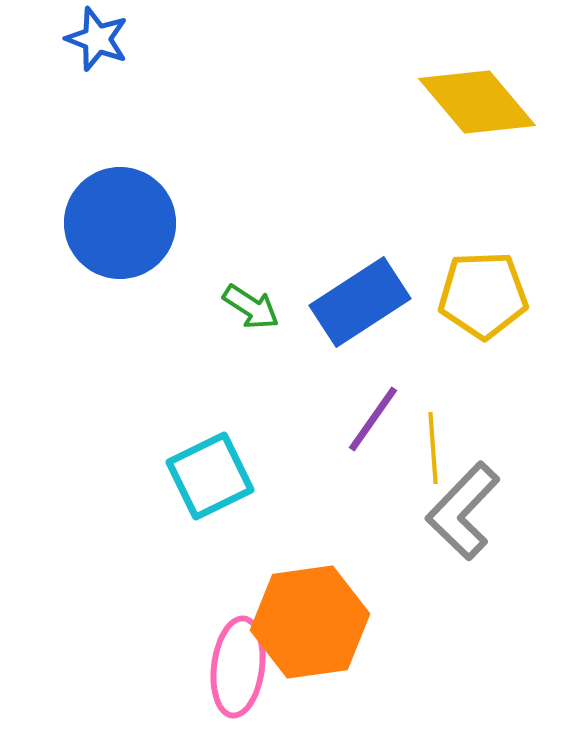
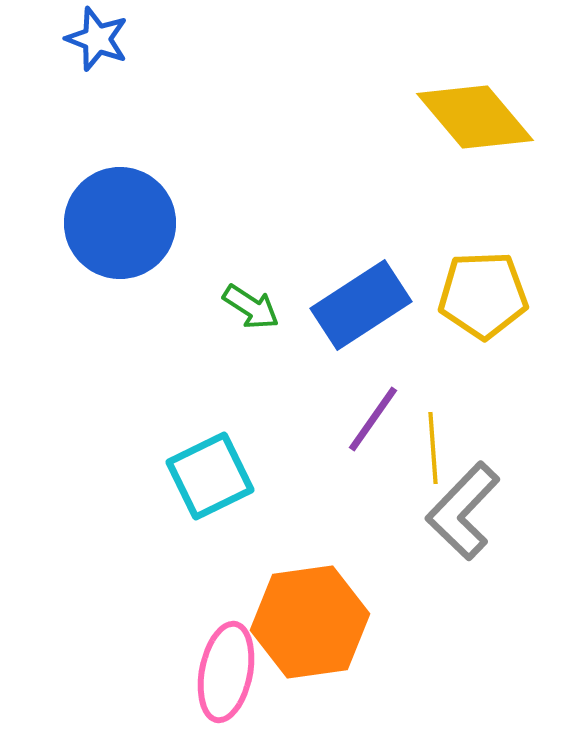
yellow diamond: moved 2 px left, 15 px down
blue rectangle: moved 1 px right, 3 px down
pink ellipse: moved 12 px left, 5 px down; rotated 4 degrees clockwise
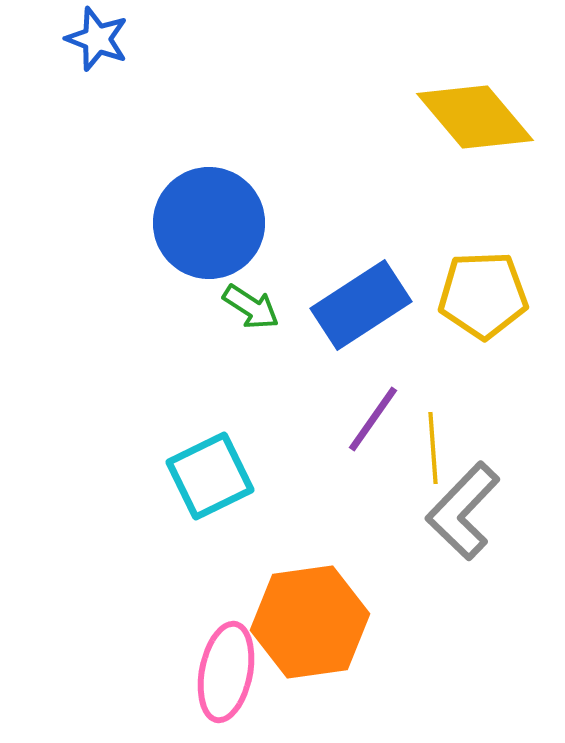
blue circle: moved 89 px right
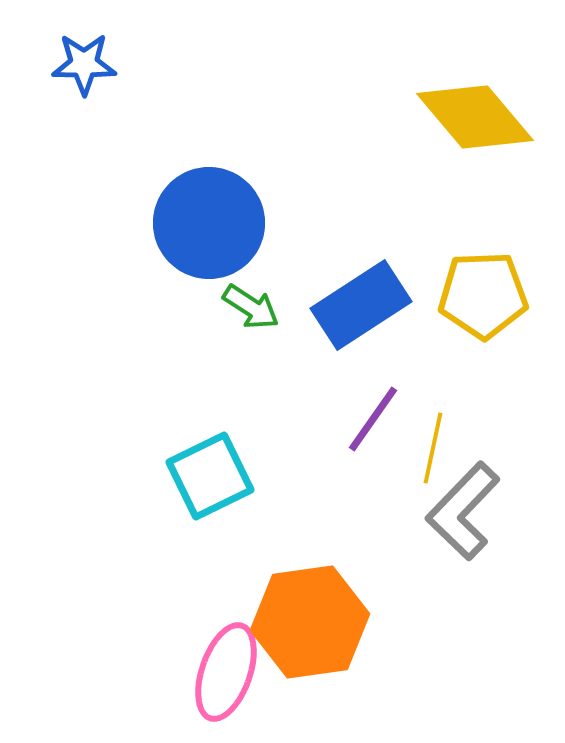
blue star: moved 13 px left, 25 px down; rotated 20 degrees counterclockwise
yellow line: rotated 16 degrees clockwise
pink ellipse: rotated 8 degrees clockwise
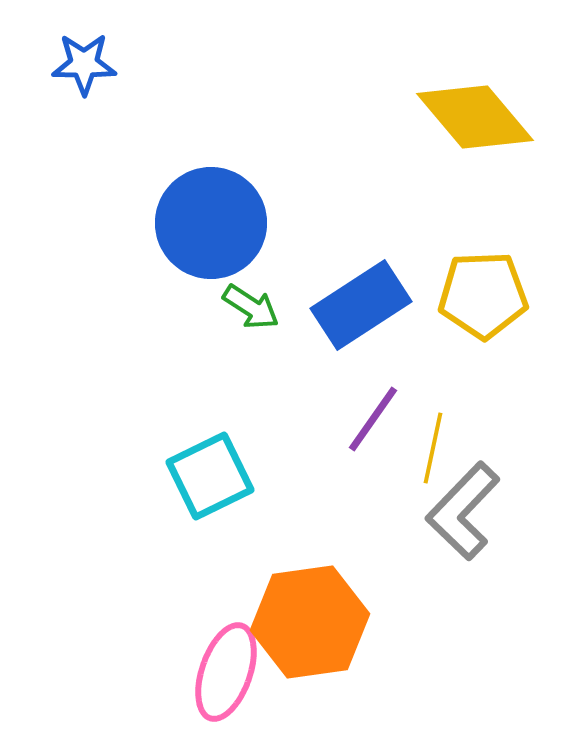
blue circle: moved 2 px right
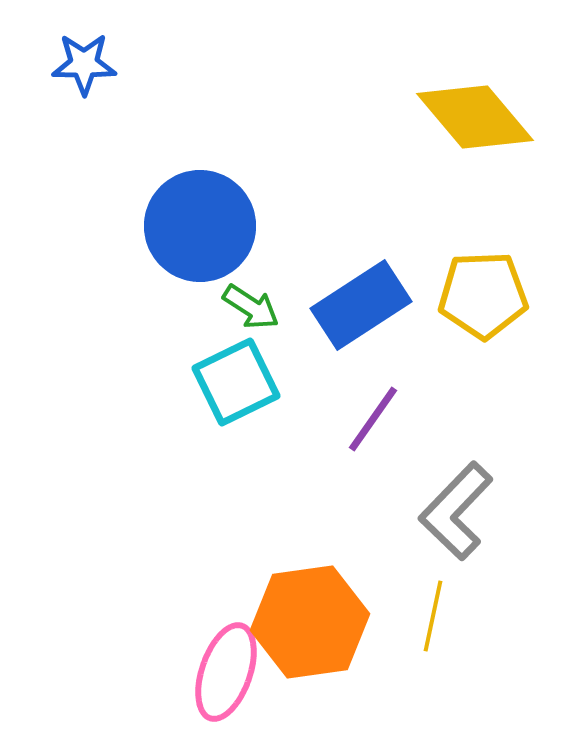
blue circle: moved 11 px left, 3 px down
yellow line: moved 168 px down
cyan square: moved 26 px right, 94 px up
gray L-shape: moved 7 px left
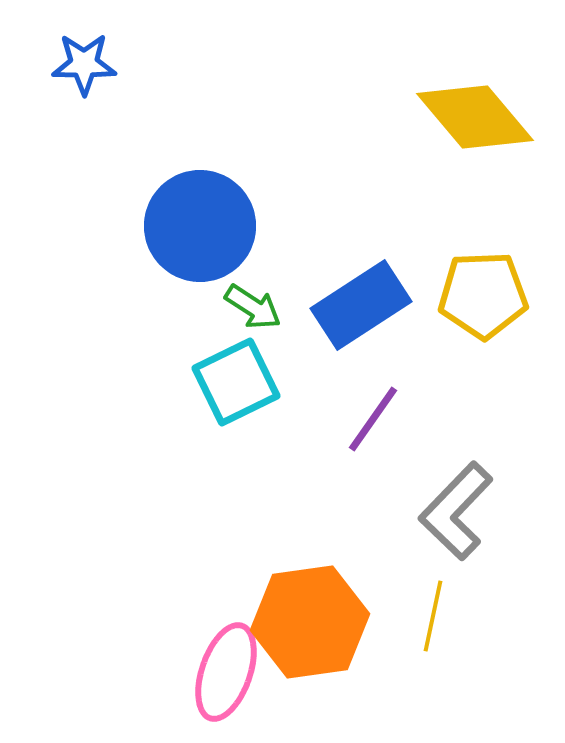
green arrow: moved 2 px right
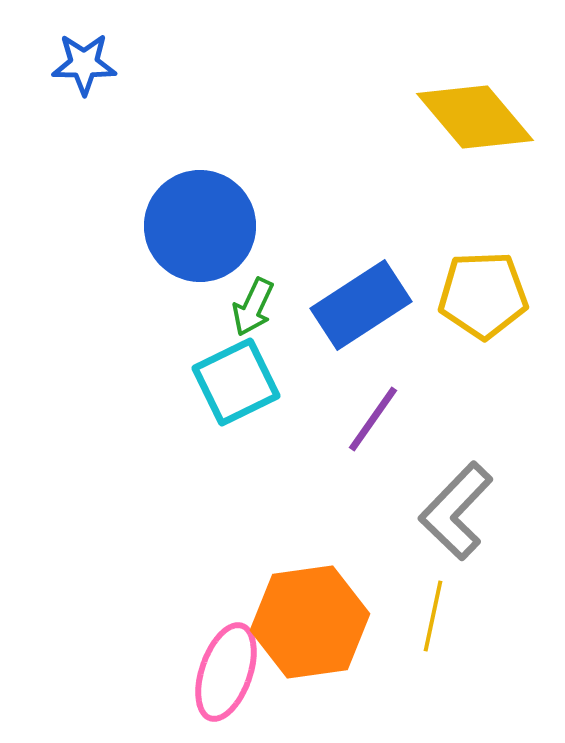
green arrow: rotated 82 degrees clockwise
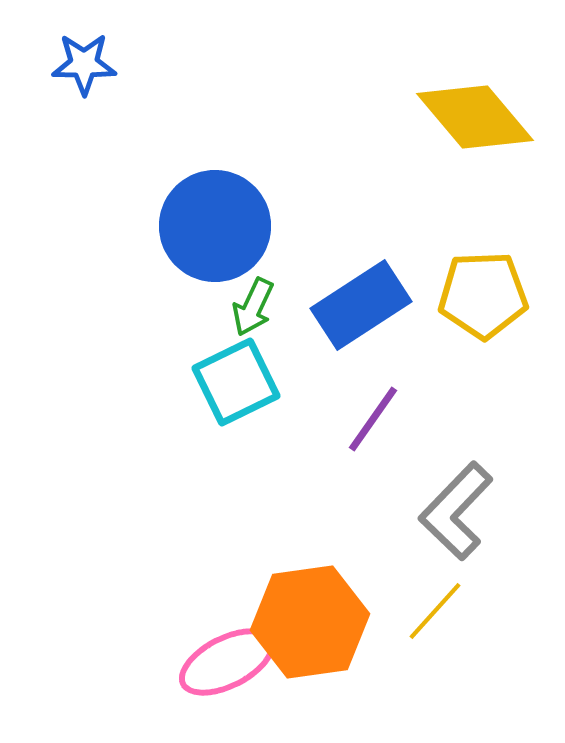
blue circle: moved 15 px right
yellow line: moved 2 px right, 5 px up; rotated 30 degrees clockwise
pink ellipse: moved 1 px right, 10 px up; rotated 44 degrees clockwise
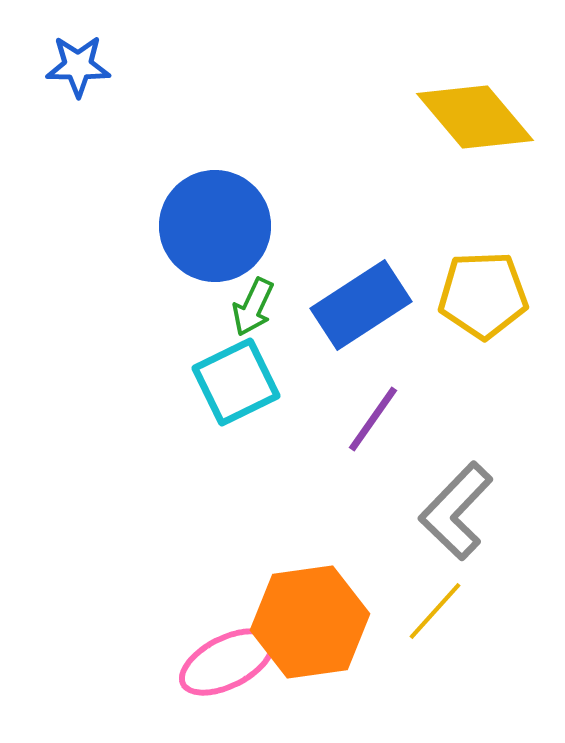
blue star: moved 6 px left, 2 px down
